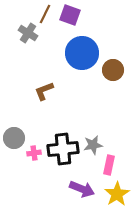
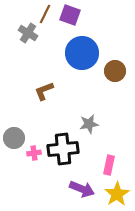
brown circle: moved 2 px right, 1 px down
gray star: moved 4 px left, 21 px up
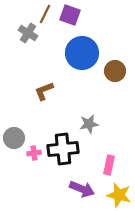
yellow star: moved 2 px right, 1 px down; rotated 25 degrees counterclockwise
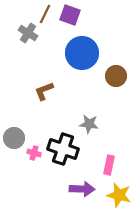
brown circle: moved 1 px right, 5 px down
gray star: rotated 18 degrees clockwise
black cross: rotated 24 degrees clockwise
pink cross: rotated 24 degrees clockwise
purple arrow: rotated 20 degrees counterclockwise
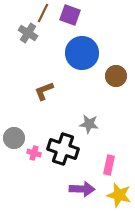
brown line: moved 2 px left, 1 px up
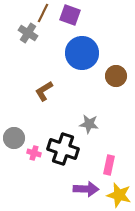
brown L-shape: rotated 10 degrees counterclockwise
purple arrow: moved 4 px right
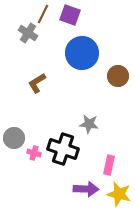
brown line: moved 1 px down
brown circle: moved 2 px right
brown L-shape: moved 7 px left, 8 px up
yellow star: moved 1 px up
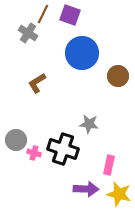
gray circle: moved 2 px right, 2 px down
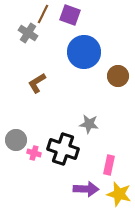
blue circle: moved 2 px right, 1 px up
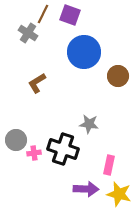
pink cross: rotated 24 degrees counterclockwise
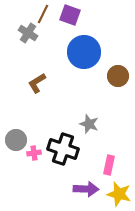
gray star: rotated 12 degrees clockwise
